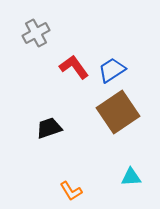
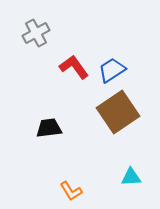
black trapezoid: rotated 12 degrees clockwise
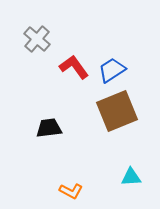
gray cross: moved 1 px right, 6 px down; rotated 20 degrees counterclockwise
brown square: moved 1 px left, 1 px up; rotated 12 degrees clockwise
orange L-shape: rotated 30 degrees counterclockwise
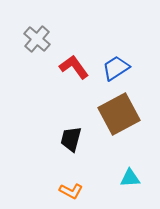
blue trapezoid: moved 4 px right, 2 px up
brown square: moved 2 px right, 3 px down; rotated 6 degrees counterclockwise
black trapezoid: moved 22 px right, 11 px down; rotated 68 degrees counterclockwise
cyan triangle: moved 1 px left, 1 px down
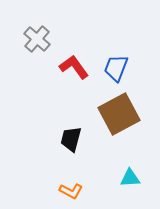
blue trapezoid: rotated 36 degrees counterclockwise
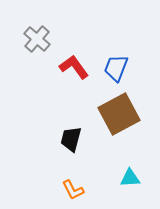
orange L-shape: moved 2 px right, 1 px up; rotated 35 degrees clockwise
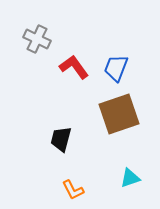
gray cross: rotated 16 degrees counterclockwise
brown square: rotated 9 degrees clockwise
black trapezoid: moved 10 px left
cyan triangle: rotated 15 degrees counterclockwise
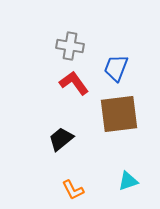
gray cross: moved 33 px right, 7 px down; rotated 16 degrees counterclockwise
red L-shape: moved 16 px down
brown square: rotated 12 degrees clockwise
black trapezoid: rotated 36 degrees clockwise
cyan triangle: moved 2 px left, 3 px down
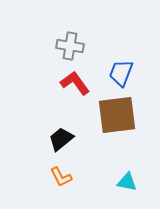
blue trapezoid: moved 5 px right, 5 px down
red L-shape: moved 1 px right
brown square: moved 2 px left, 1 px down
cyan triangle: moved 1 px left, 1 px down; rotated 30 degrees clockwise
orange L-shape: moved 12 px left, 13 px up
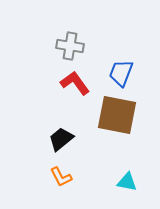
brown square: rotated 18 degrees clockwise
